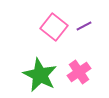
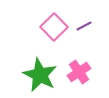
pink square: rotated 8 degrees clockwise
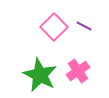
purple line: rotated 56 degrees clockwise
pink cross: moved 1 px left, 1 px up
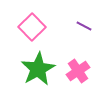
pink square: moved 22 px left
green star: moved 2 px left, 6 px up; rotated 16 degrees clockwise
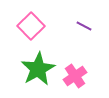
pink square: moved 1 px left, 1 px up
pink cross: moved 3 px left, 5 px down
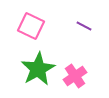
pink square: rotated 20 degrees counterclockwise
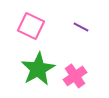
purple line: moved 3 px left, 1 px down
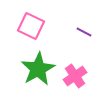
purple line: moved 3 px right, 5 px down
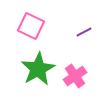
purple line: rotated 56 degrees counterclockwise
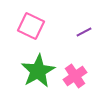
green star: moved 2 px down
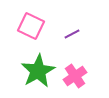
purple line: moved 12 px left, 2 px down
